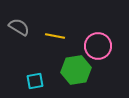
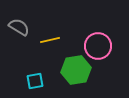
yellow line: moved 5 px left, 4 px down; rotated 24 degrees counterclockwise
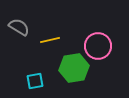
green hexagon: moved 2 px left, 2 px up
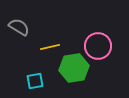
yellow line: moved 7 px down
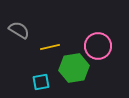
gray semicircle: moved 3 px down
cyan square: moved 6 px right, 1 px down
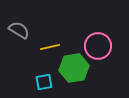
cyan square: moved 3 px right
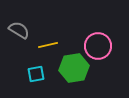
yellow line: moved 2 px left, 2 px up
cyan square: moved 8 px left, 8 px up
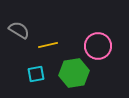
green hexagon: moved 5 px down
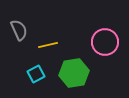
gray semicircle: rotated 35 degrees clockwise
pink circle: moved 7 px right, 4 px up
cyan square: rotated 18 degrees counterclockwise
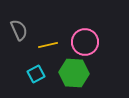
pink circle: moved 20 px left
green hexagon: rotated 12 degrees clockwise
